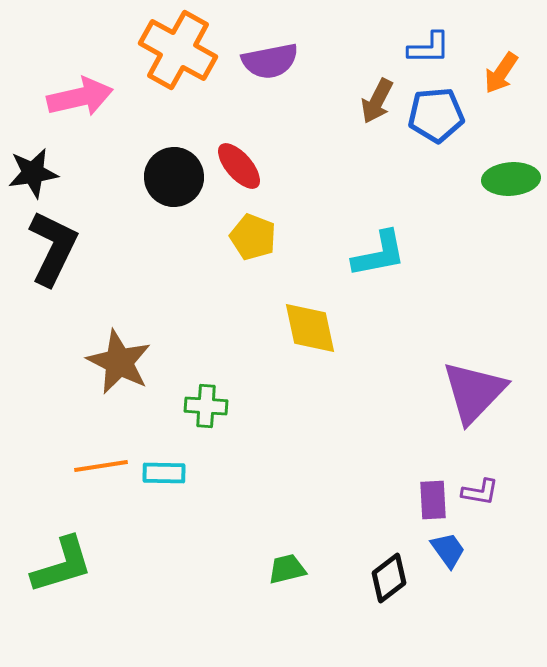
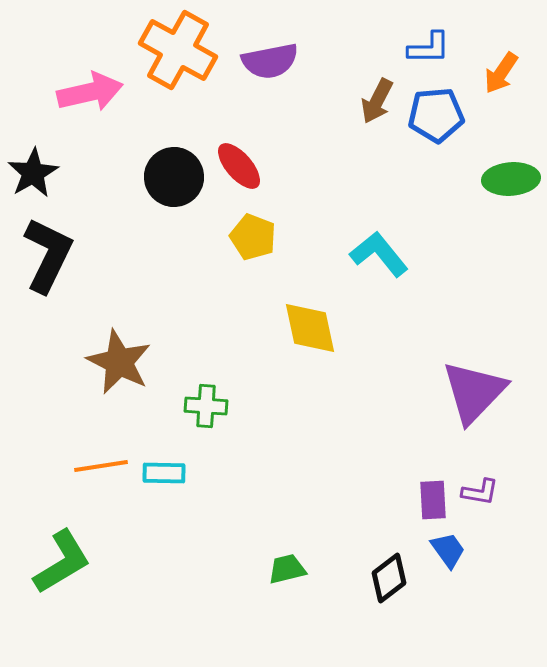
pink arrow: moved 10 px right, 5 px up
black star: rotated 21 degrees counterclockwise
black L-shape: moved 5 px left, 7 px down
cyan L-shape: rotated 118 degrees counterclockwise
green L-shape: moved 3 px up; rotated 14 degrees counterclockwise
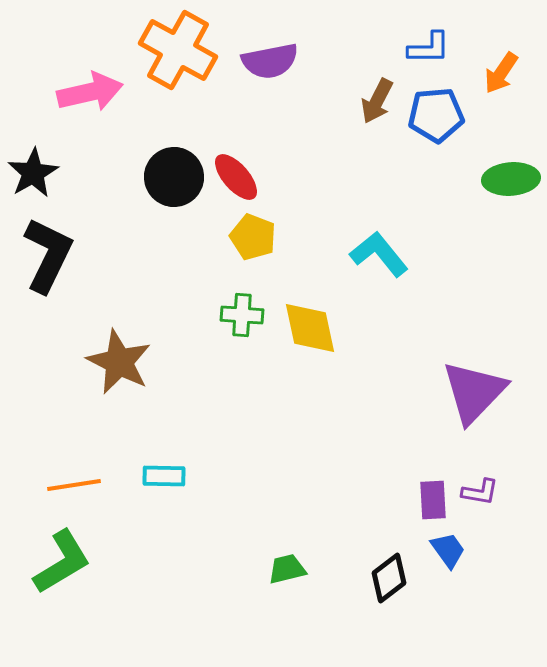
red ellipse: moved 3 px left, 11 px down
green cross: moved 36 px right, 91 px up
orange line: moved 27 px left, 19 px down
cyan rectangle: moved 3 px down
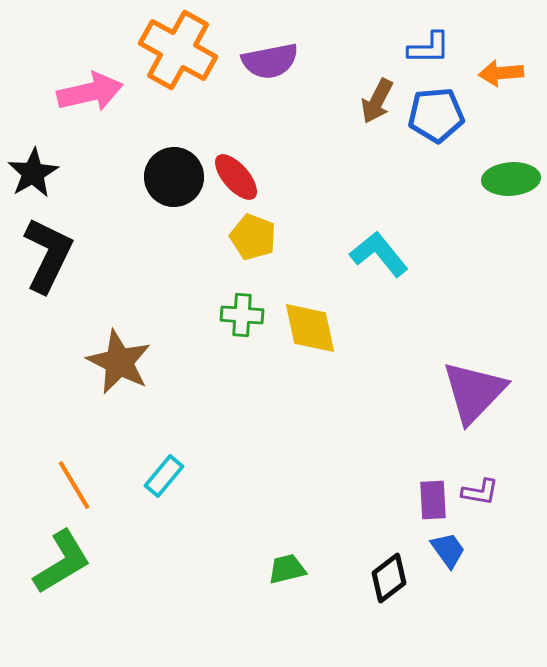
orange arrow: rotated 51 degrees clockwise
cyan rectangle: rotated 51 degrees counterclockwise
orange line: rotated 68 degrees clockwise
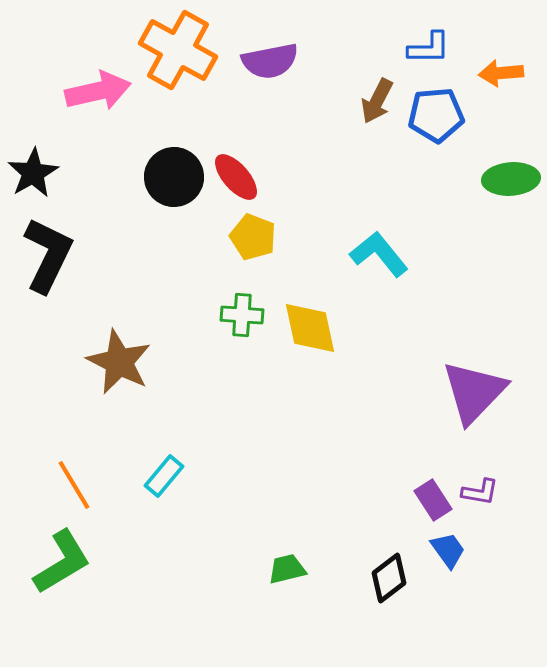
pink arrow: moved 8 px right, 1 px up
purple rectangle: rotated 30 degrees counterclockwise
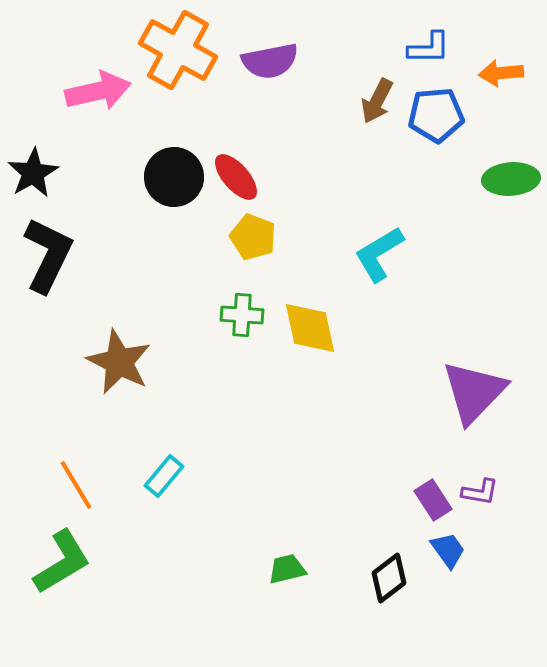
cyan L-shape: rotated 82 degrees counterclockwise
orange line: moved 2 px right
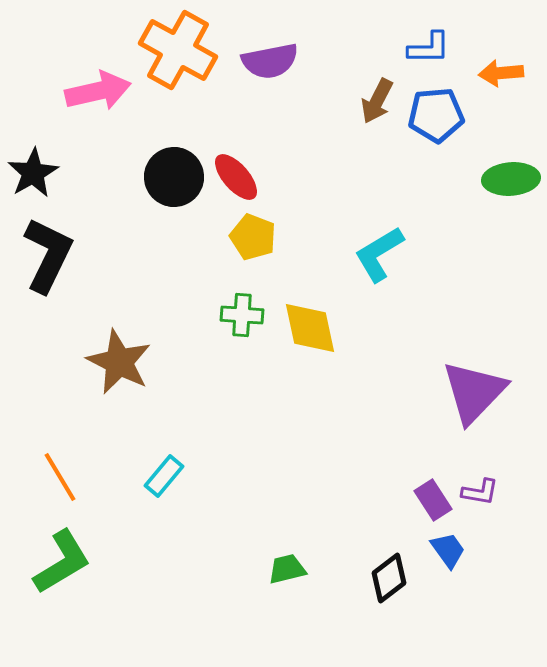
orange line: moved 16 px left, 8 px up
